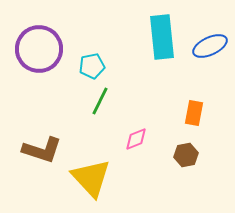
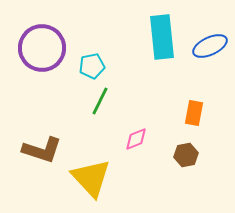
purple circle: moved 3 px right, 1 px up
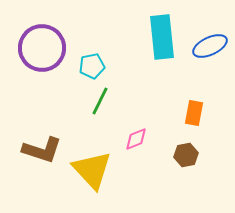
yellow triangle: moved 1 px right, 8 px up
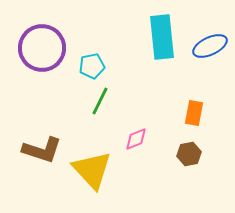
brown hexagon: moved 3 px right, 1 px up
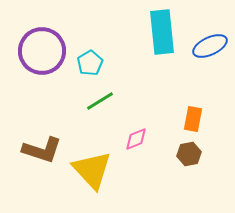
cyan rectangle: moved 5 px up
purple circle: moved 3 px down
cyan pentagon: moved 2 px left, 3 px up; rotated 20 degrees counterclockwise
green line: rotated 32 degrees clockwise
orange rectangle: moved 1 px left, 6 px down
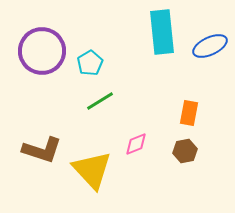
orange rectangle: moved 4 px left, 6 px up
pink diamond: moved 5 px down
brown hexagon: moved 4 px left, 3 px up
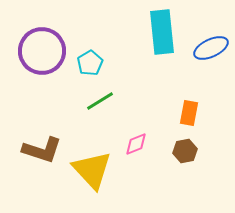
blue ellipse: moved 1 px right, 2 px down
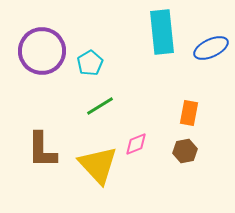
green line: moved 5 px down
brown L-shape: rotated 72 degrees clockwise
yellow triangle: moved 6 px right, 5 px up
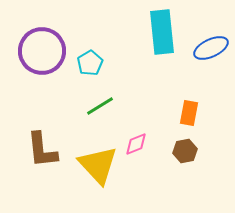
brown L-shape: rotated 6 degrees counterclockwise
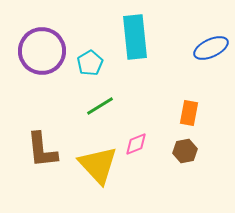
cyan rectangle: moved 27 px left, 5 px down
